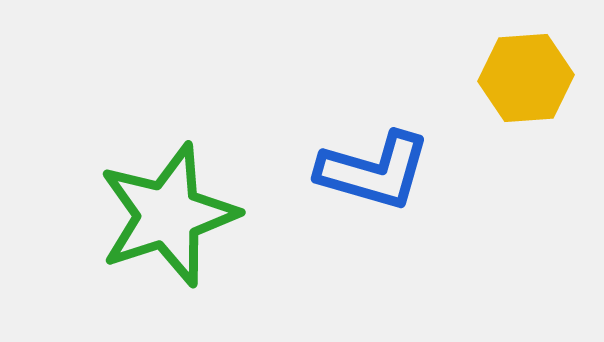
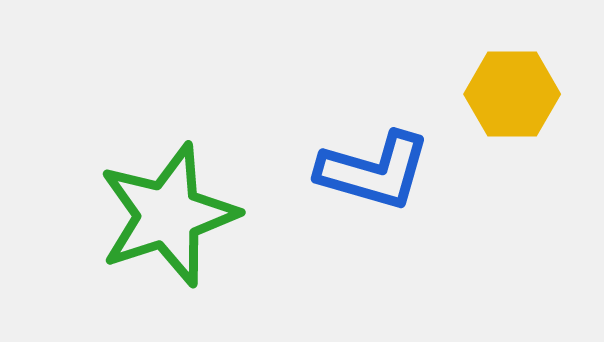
yellow hexagon: moved 14 px left, 16 px down; rotated 4 degrees clockwise
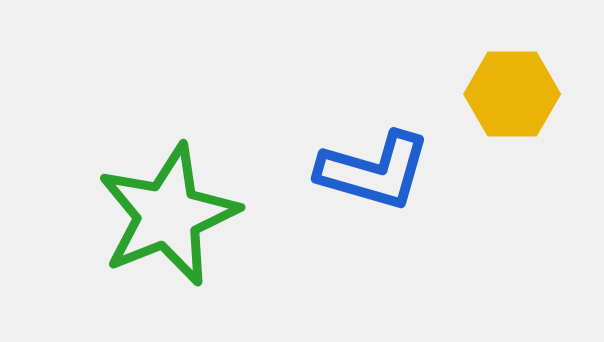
green star: rotated 4 degrees counterclockwise
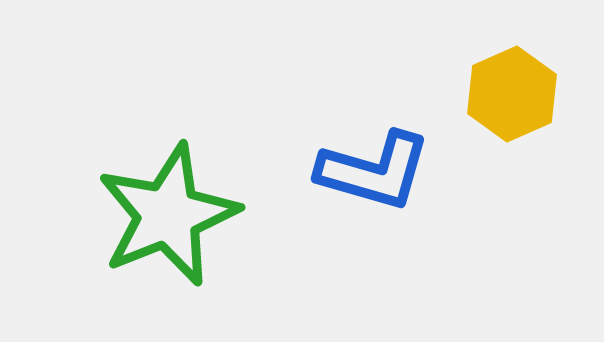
yellow hexagon: rotated 24 degrees counterclockwise
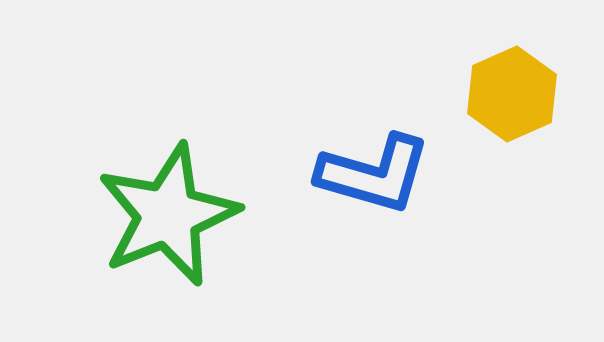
blue L-shape: moved 3 px down
